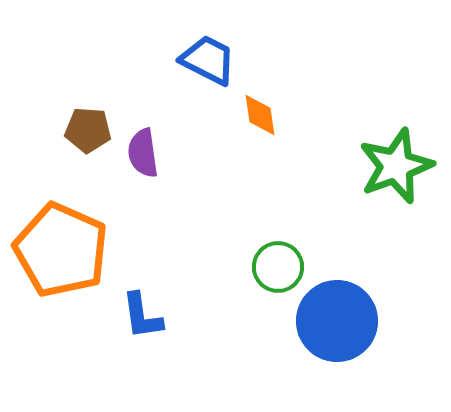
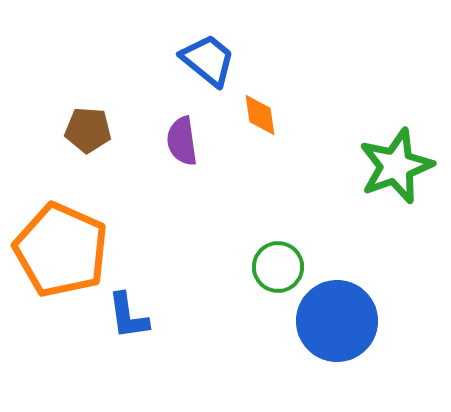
blue trapezoid: rotated 12 degrees clockwise
purple semicircle: moved 39 px right, 12 px up
blue L-shape: moved 14 px left
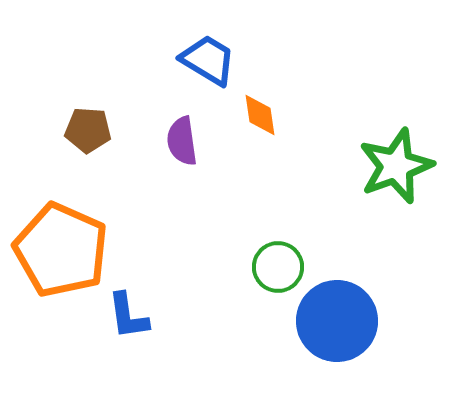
blue trapezoid: rotated 8 degrees counterclockwise
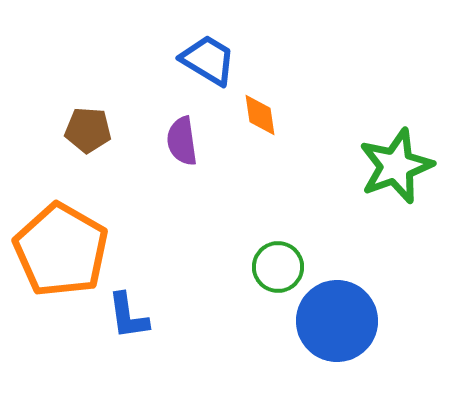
orange pentagon: rotated 6 degrees clockwise
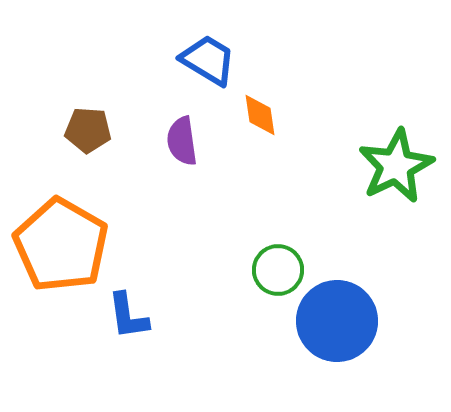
green star: rotated 6 degrees counterclockwise
orange pentagon: moved 5 px up
green circle: moved 3 px down
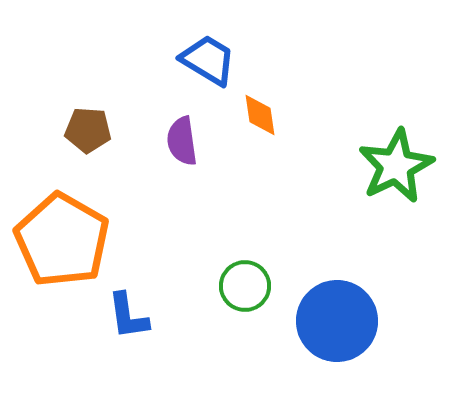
orange pentagon: moved 1 px right, 5 px up
green circle: moved 33 px left, 16 px down
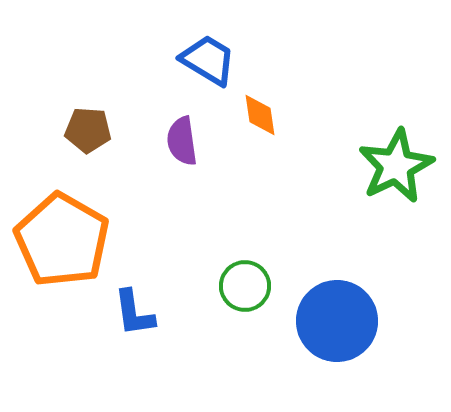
blue L-shape: moved 6 px right, 3 px up
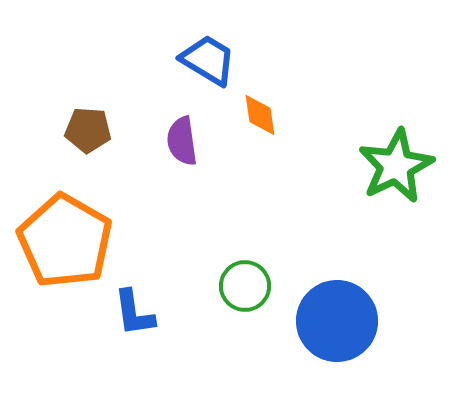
orange pentagon: moved 3 px right, 1 px down
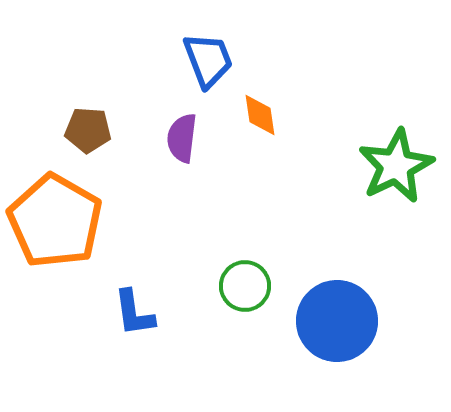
blue trapezoid: rotated 38 degrees clockwise
purple semicircle: moved 3 px up; rotated 15 degrees clockwise
orange pentagon: moved 10 px left, 20 px up
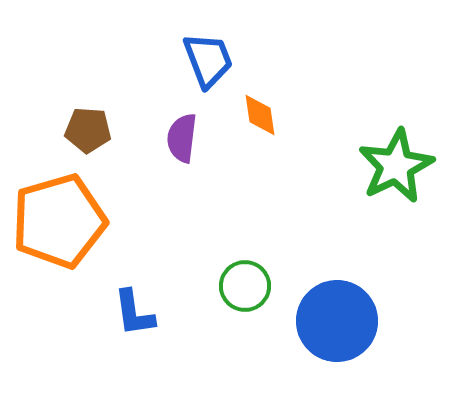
orange pentagon: moved 4 px right; rotated 26 degrees clockwise
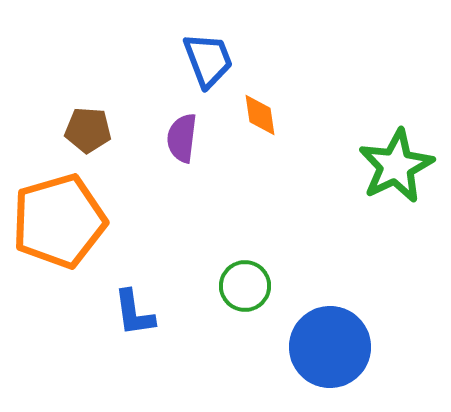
blue circle: moved 7 px left, 26 px down
